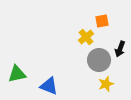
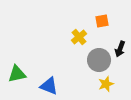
yellow cross: moved 7 px left
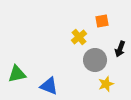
gray circle: moved 4 px left
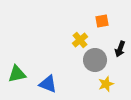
yellow cross: moved 1 px right, 3 px down
blue triangle: moved 1 px left, 2 px up
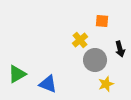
orange square: rotated 16 degrees clockwise
black arrow: rotated 35 degrees counterclockwise
green triangle: rotated 18 degrees counterclockwise
